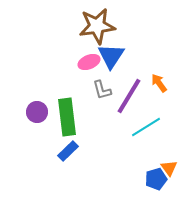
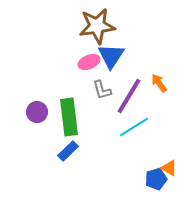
green rectangle: moved 2 px right
cyan line: moved 12 px left
orange triangle: rotated 24 degrees counterclockwise
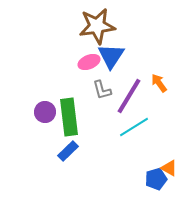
purple circle: moved 8 px right
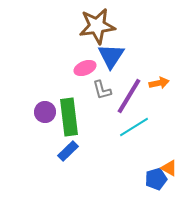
pink ellipse: moved 4 px left, 6 px down
orange arrow: rotated 114 degrees clockwise
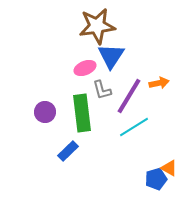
green rectangle: moved 13 px right, 4 px up
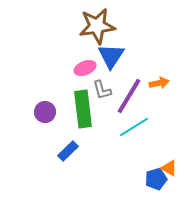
green rectangle: moved 1 px right, 4 px up
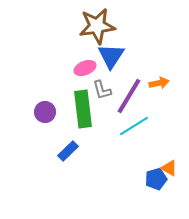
cyan line: moved 1 px up
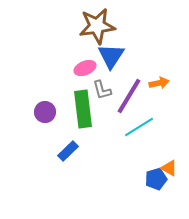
cyan line: moved 5 px right, 1 px down
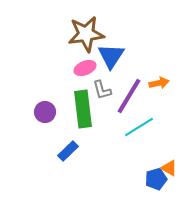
brown star: moved 11 px left, 8 px down
